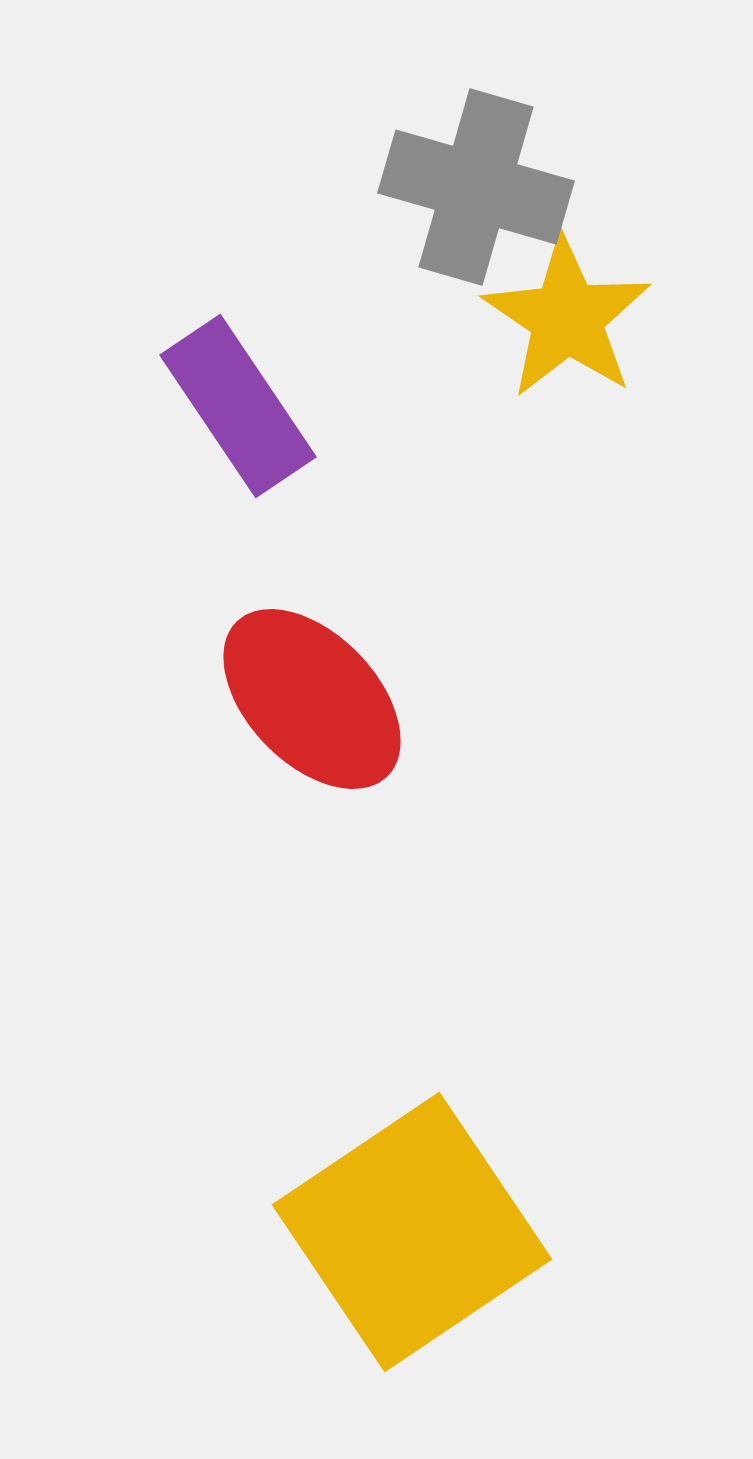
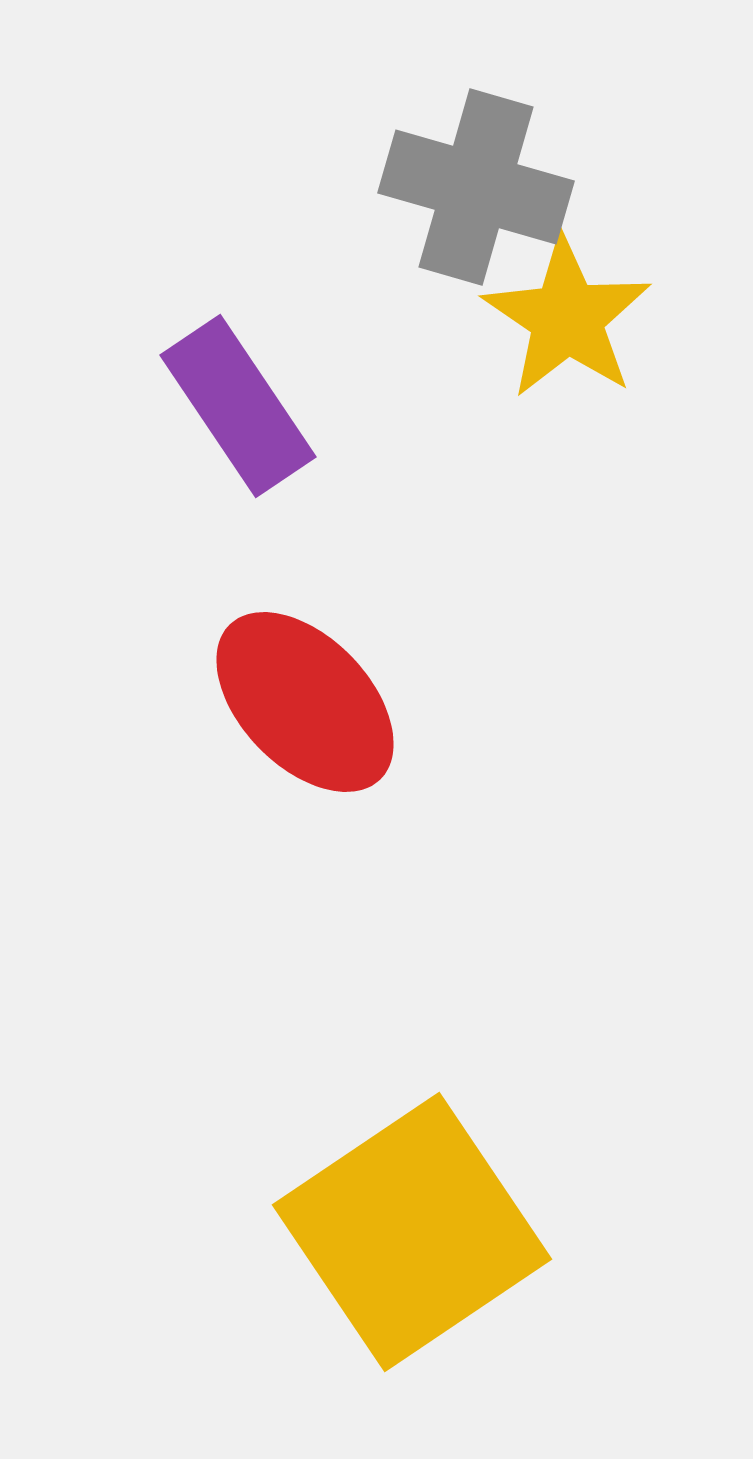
red ellipse: moved 7 px left, 3 px down
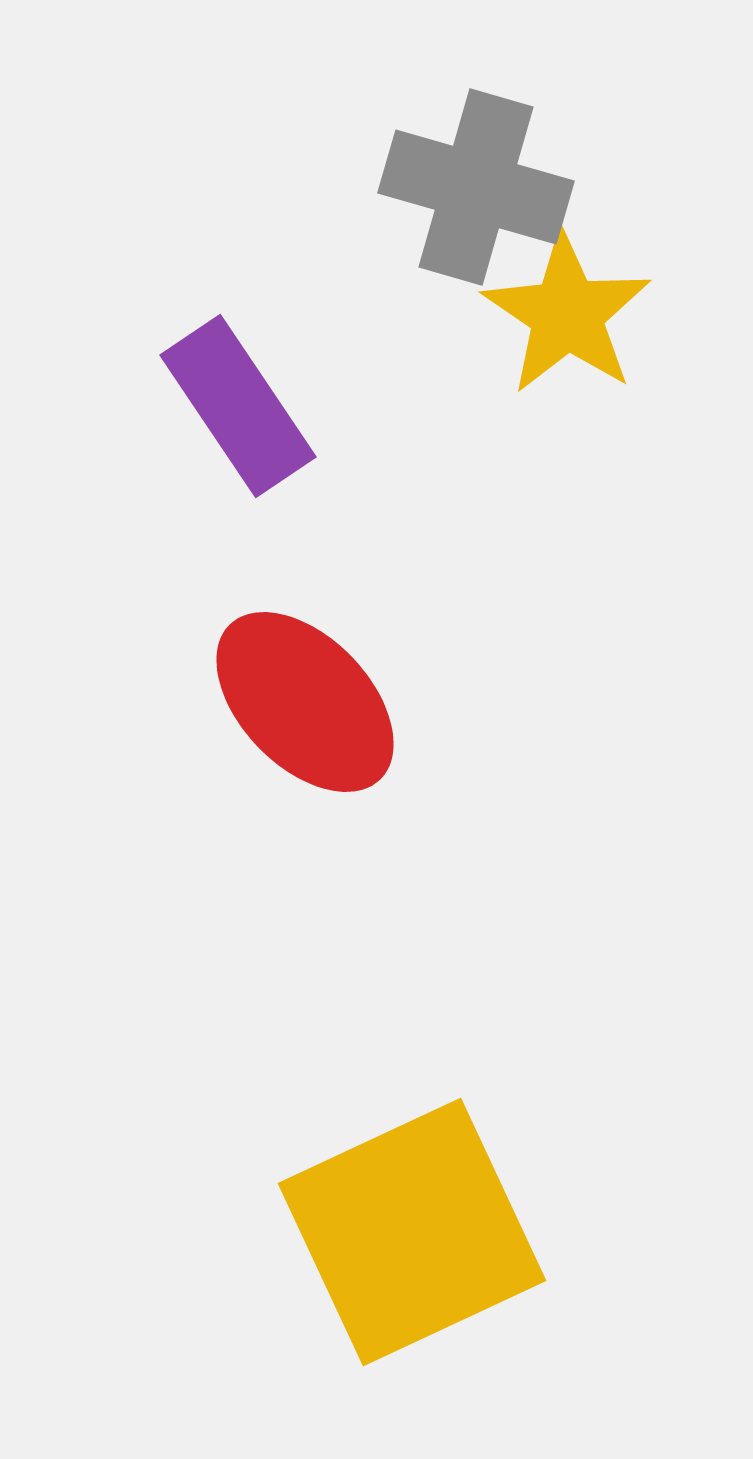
yellow star: moved 4 px up
yellow square: rotated 9 degrees clockwise
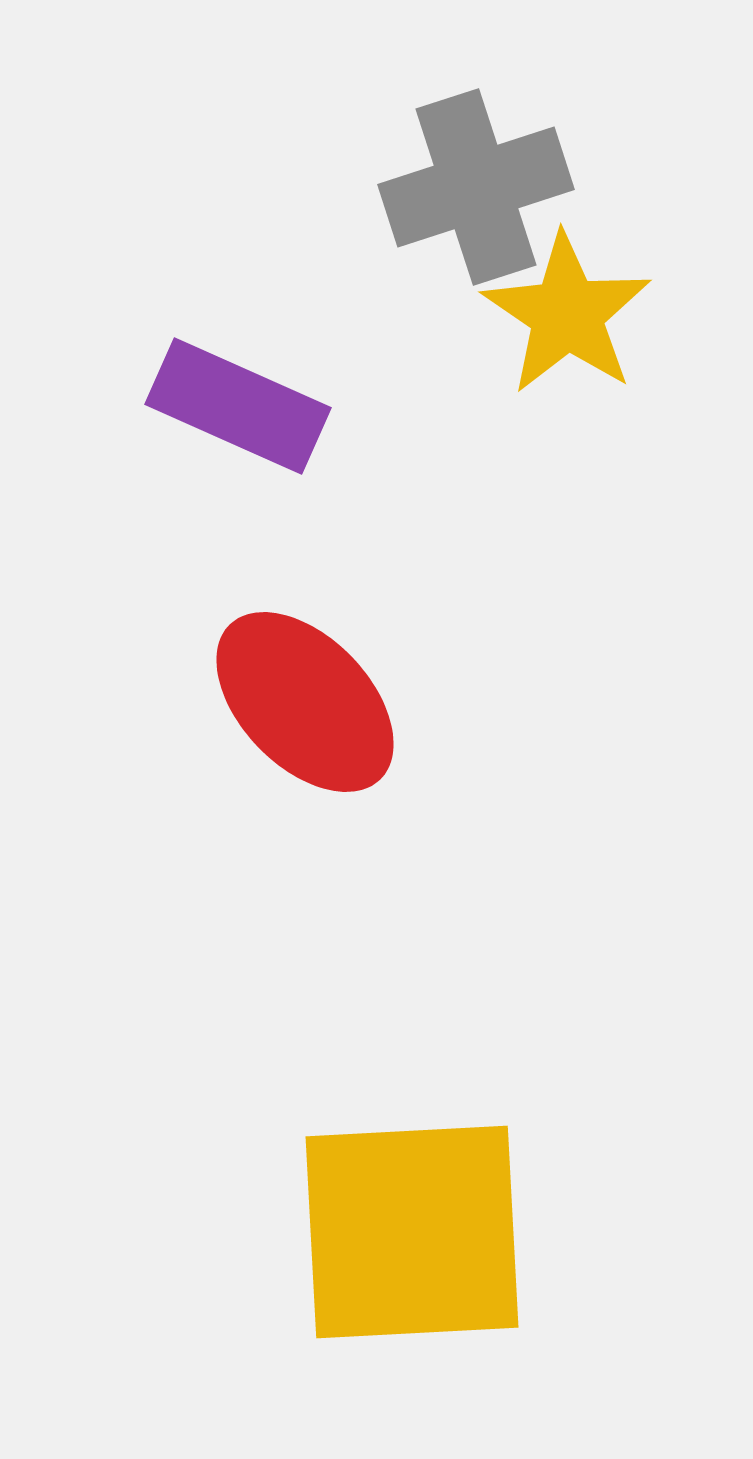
gray cross: rotated 34 degrees counterclockwise
purple rectangle: rotated 32 degrees counterclockwise
yellow square: rotated 22 degrees clockwise
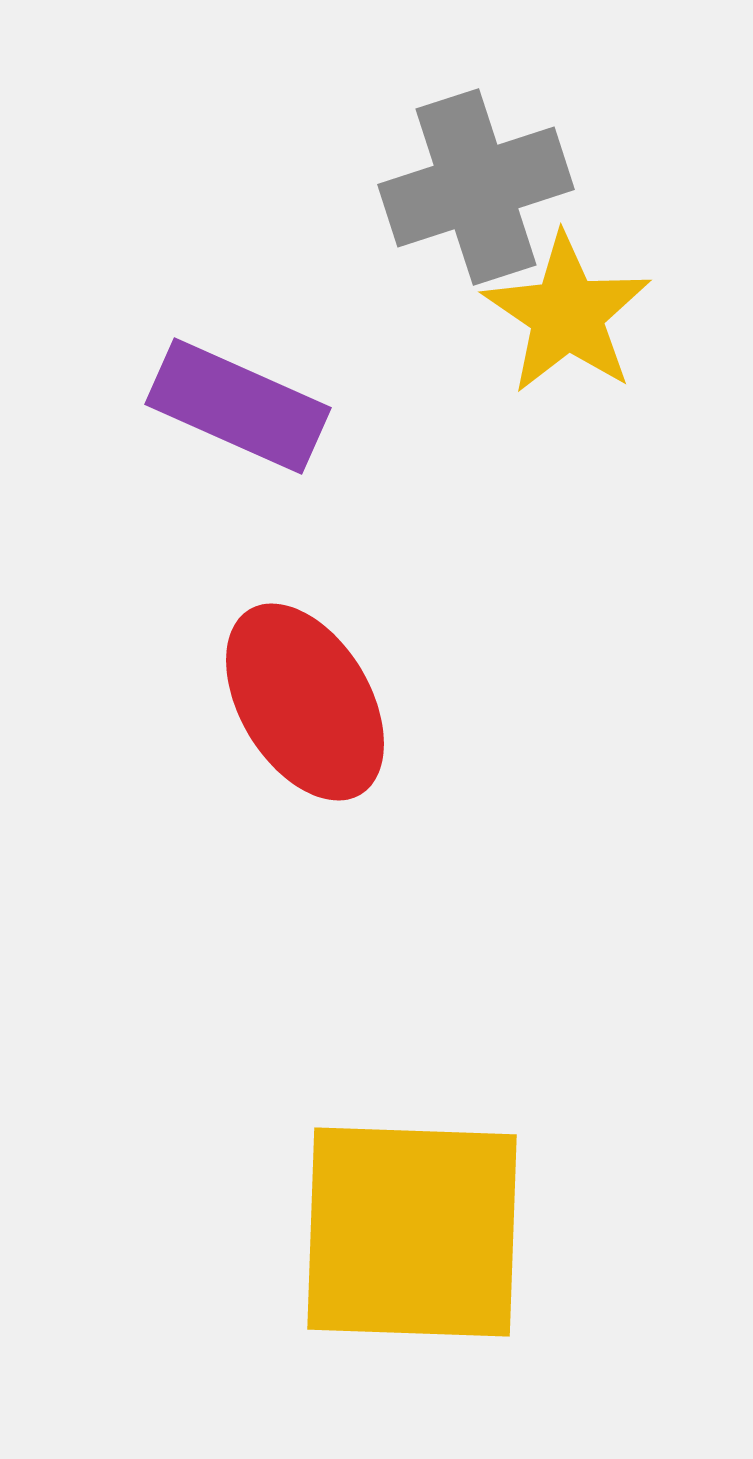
red ellipse: rotated 13 degrees clockwise
yellow square: rotated 5 degrees clockwise
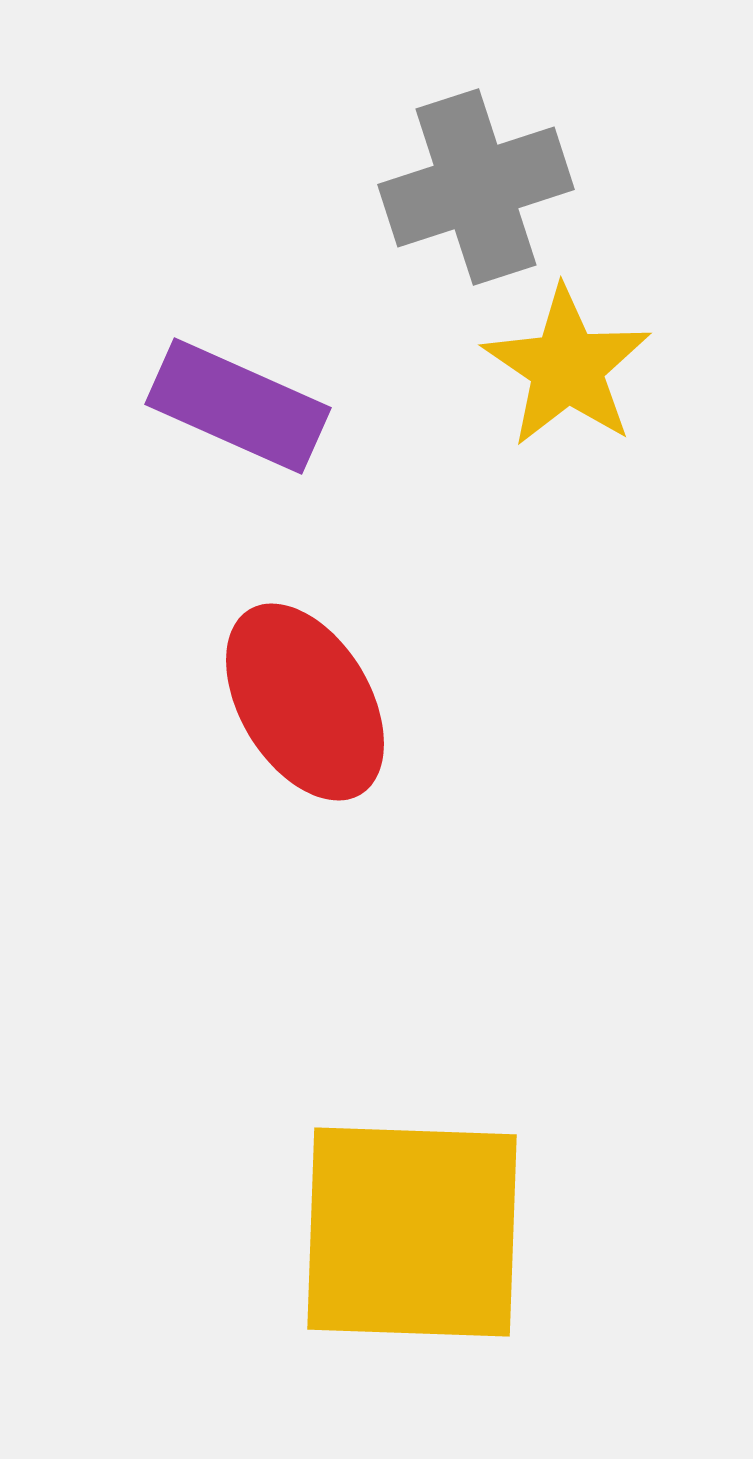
yellow star: moved 53 px down
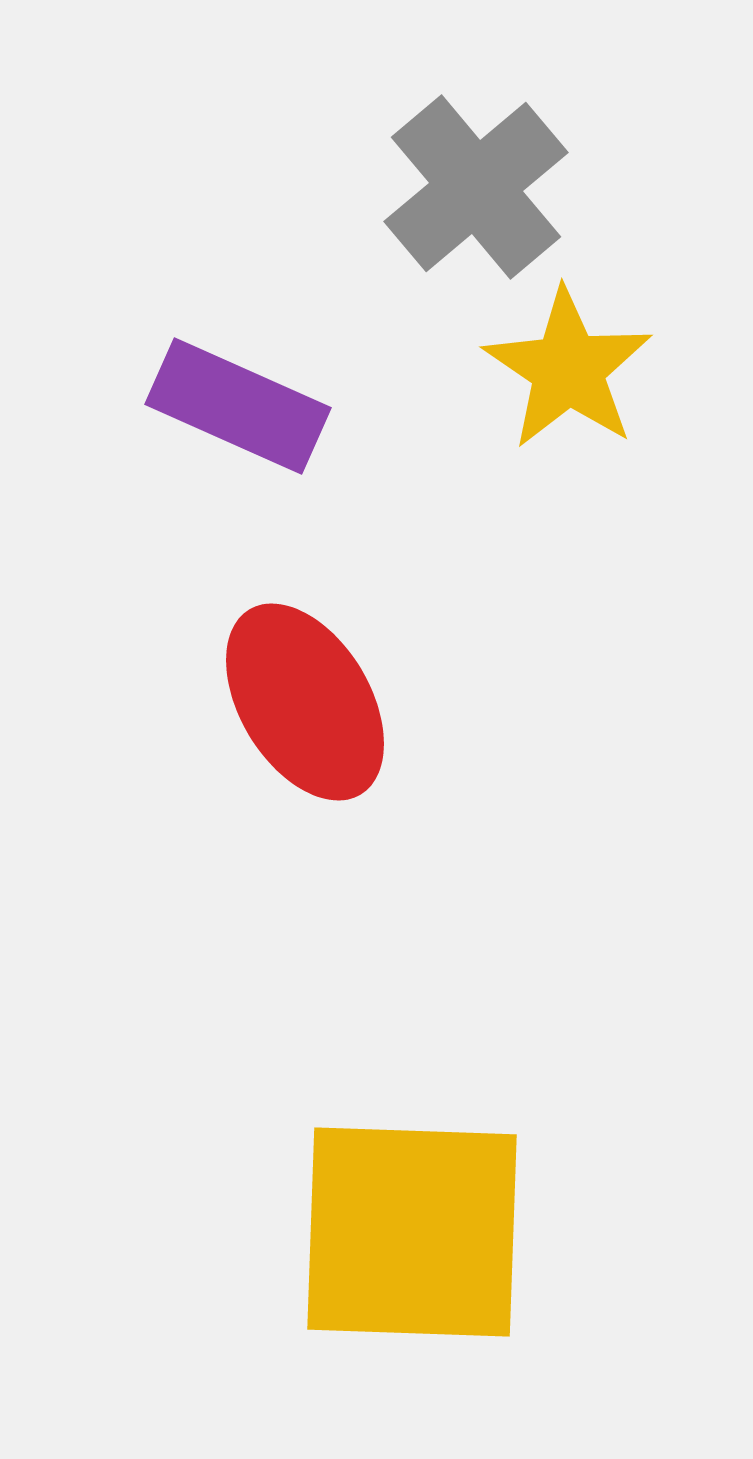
gray cross: rotated 22 degrees counterclockwise
yellow star: moved 1 px right, 2 px down
